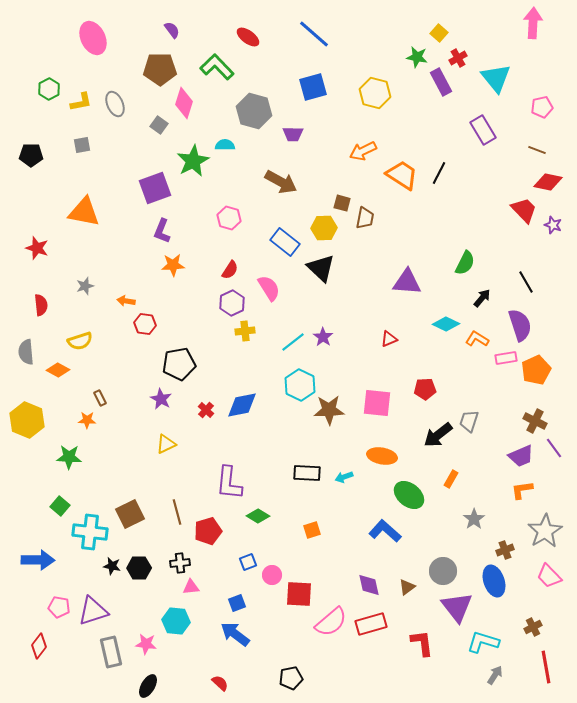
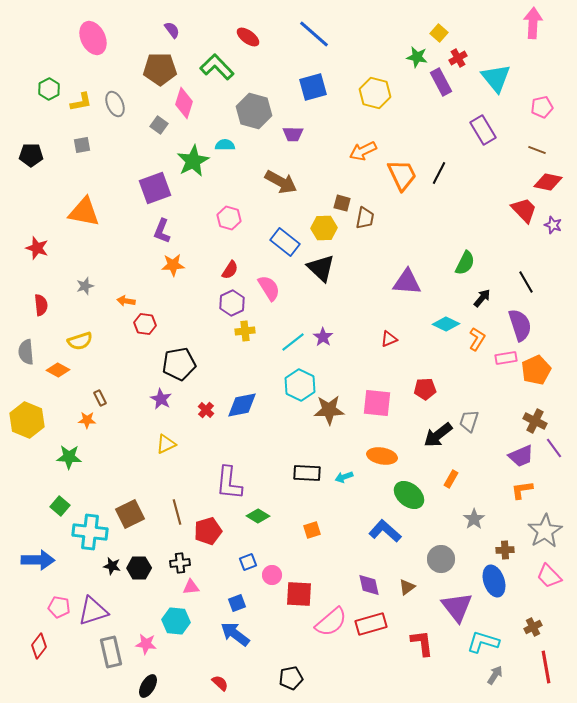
orange trapezoid at (402, 175): rotated 32 degrees clockwise
orange L-shape at (477, 339): rotated 90 degrees clockwise
brown cross at (505, 550): rotated 18 degrees clockwise
gray circle at (443, 571): moved 2 px left, 12 px up
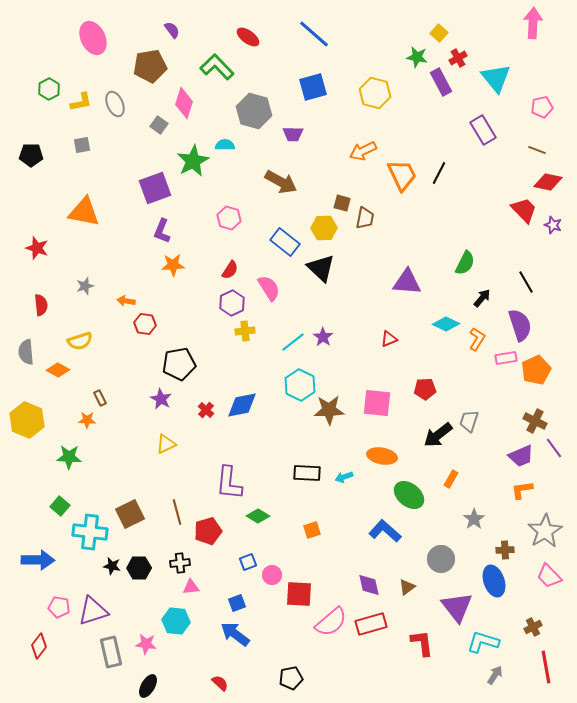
brown pentagon at (160, 69): moved 10 px left, 3 px up; rotated 8 degrees counterclockwise
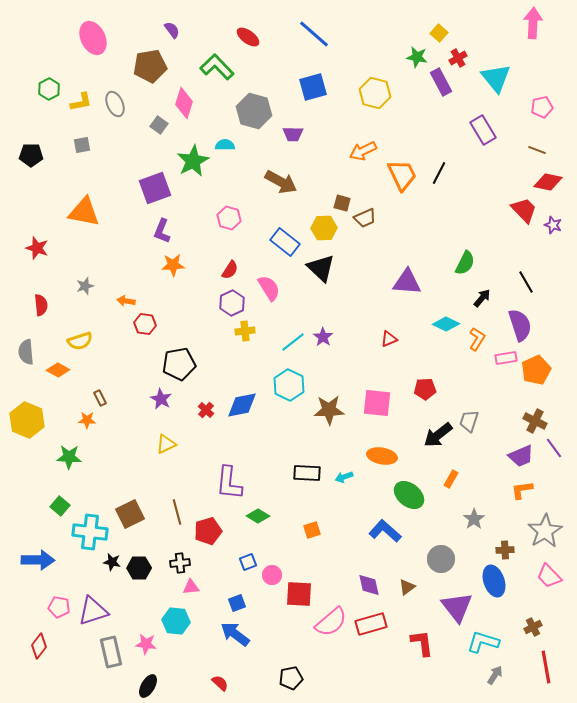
brown trapezoid at (365, 218): rotated 55 degrees clockwise
cyan hexagon at (300, 385): moved 11 px left
black star at (112, 566): moved 4 px up
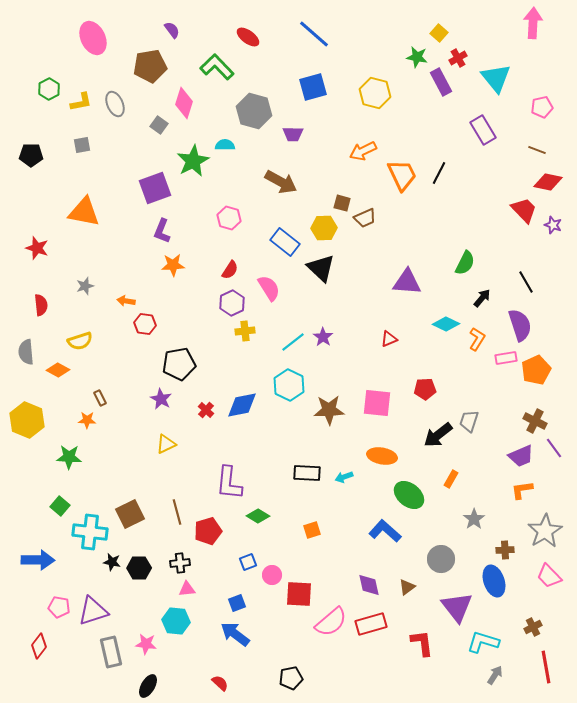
pink triangle at (191, 587): moved 4 px left, 2 px down
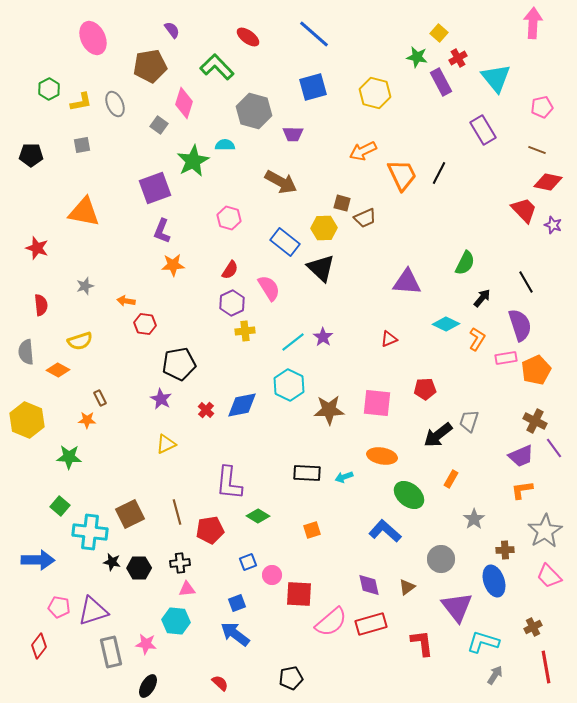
red pentagon at (208, 531): moved 2 px right, 1 px up; rotated 8 degrees clockwise
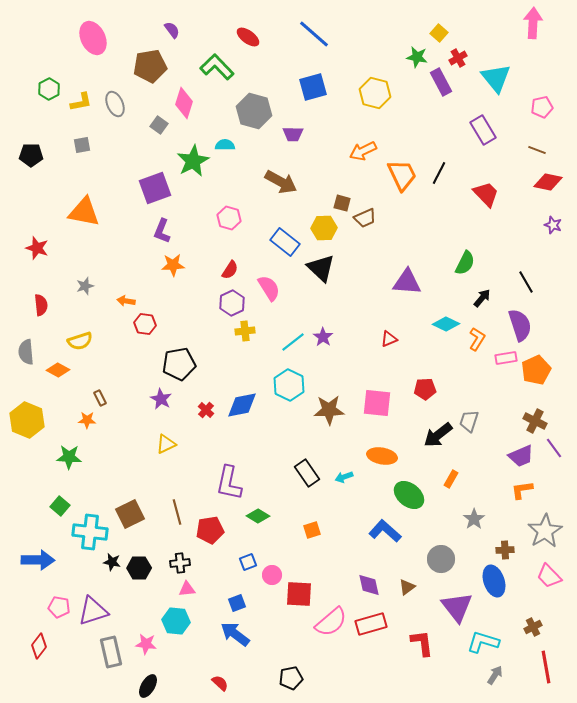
red trapezoid at (524, 210): moved 38 px left, 16 px up
black rectangle at (307, 473): rotated 52 degrees clockwise
purple L-shape at (229, 483): rotated 6 degrees clockwise
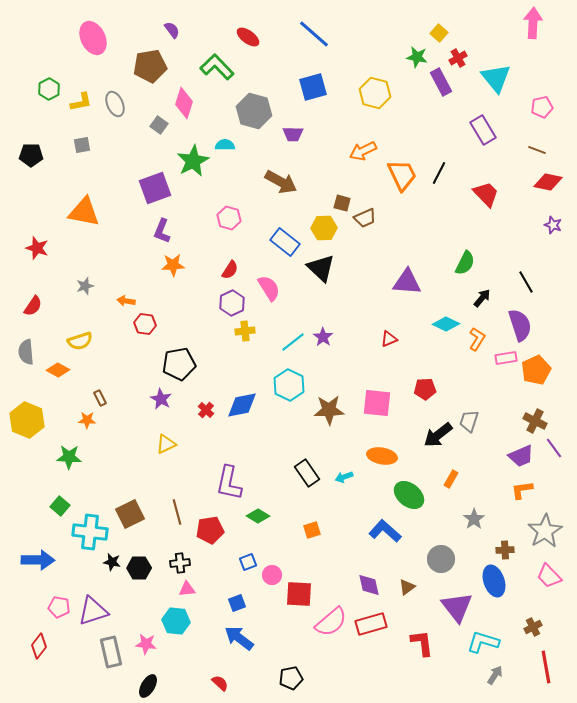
red semicircle at (41, 305): moved 8 px left, 1 px down; rotated 40 degrees clockwise
blue arrow at (235, 634): moved 4 px right, 4 px down
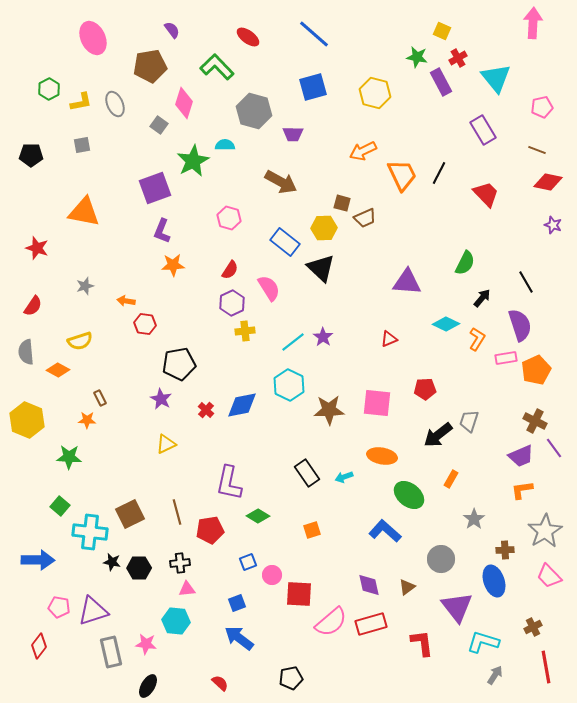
yellow square at (439, 33): moved 3 px right, 2 px up; rotated 18 degrees counterclockwise
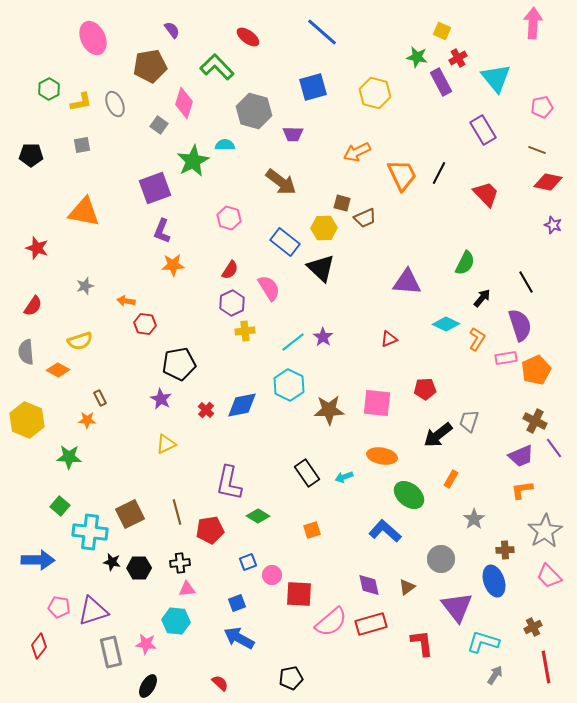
blue line at (314, 34): moved 8 px right, 2 px up
orange arrow at (363, 151): moved 6 px left, 1 px down
brown arrow at (281, 182): rotated 8 degrees clockwise
blue arrow at (239, 638): rotated 8 degrees counterclockwise
